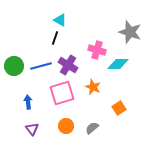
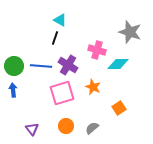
blue line: rotated 20 degrees clockwise
blue arrow: moved 15 px left, 12 px up
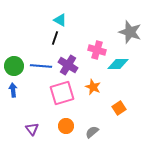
gray semicircle: moved 4 px down
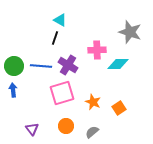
pink cross: rotated 18 degrees counterclockwise
orange star: moved 15 px down
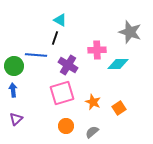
blue line: moved 5 px left, 11 px up
purple triangle: moved 16 px left, 10 px up; rotated 24 degrees clockwise
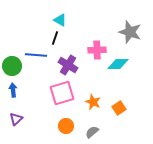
green circle: moved 2 px left
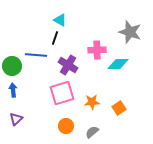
orange star: moved 1 px left; rotated 28 degrees counterclockwise
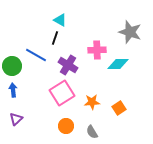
blue line: rotated 25 degrees clockwise
pink square: rotated 15 degrees counterclockwise
gray semicircle: rotated 80 degrees counterclockwise
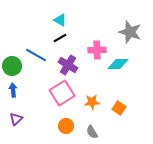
black line: moved 5 px right; rotated 40 degrees clockwise
orange square: rotated 24 degrees counterclockwise
